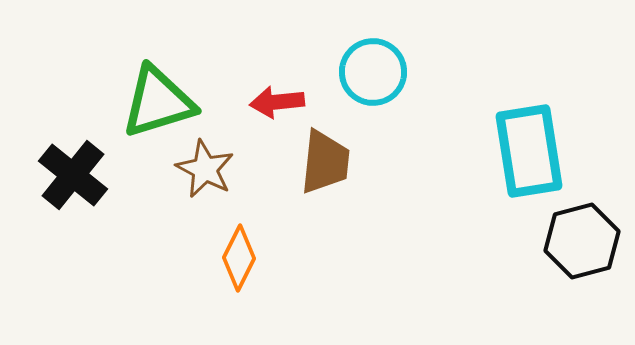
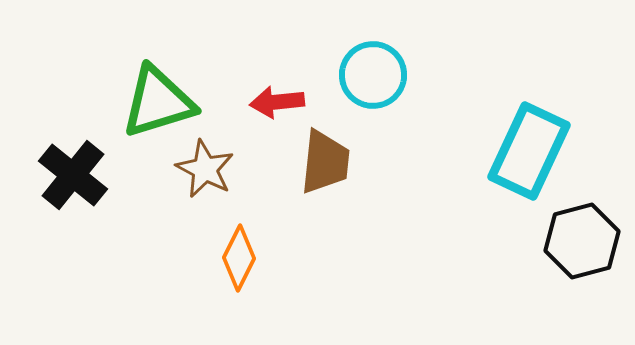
cyan circle: moved 3 px down
cyan rectangle: rotated 34 degrees clockwise
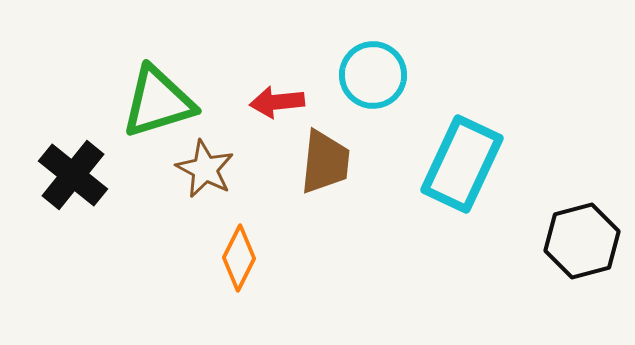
cyan rectangle: moved 67 px left, 13 px down
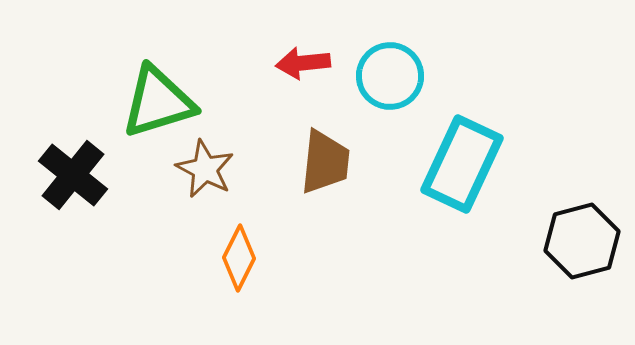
cyan circle: moved 17 px right, 1 px down
red arrow: moved 26 px right, 39 px up
